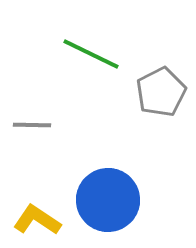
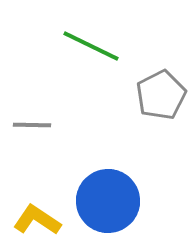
green line: moved 8 px up
gray pentagon: moved 3 px down
blue circle: moved 1 px down
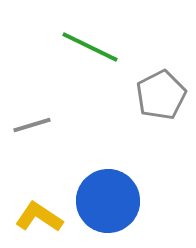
green line: moved 1 px left, 1 px down
gray line: rotated 18 degrees counterclockwise
yellow L-shape: moved 2 px right, 3 px up
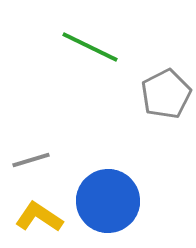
gray pentagon: moved 5 px right, 1 px up
gray line: moved 1 px left, 35 px down
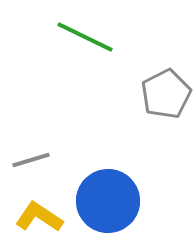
green line: moved 5 px left, 10 px up
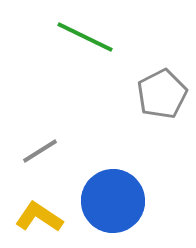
gray pentagon: moved 4 px left
gray line: moved 9 px right, 9 px up; rotated 15 degrees counterclockwise
blue circle: moved 5 px right
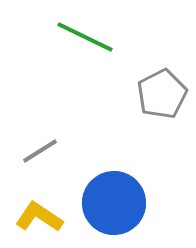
blue circle: moved 1 px right, 2 px down
